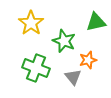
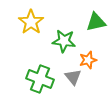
yellow star: moved 1 px up
green star: rotated 15 degrees counterclockwise
green cross: moved 4 px right, 11 px down
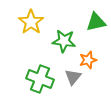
gray triangle: rotated 18 degrees clockwise
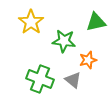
gray triangle: moved 3 px down; rotated 30 degrees counterclockwise
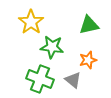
green triangle: moved 7 px left, 3 px down
green star: moved 12 px left, 6 px down
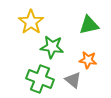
orange star: rotated 24 degrees clockwise
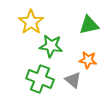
green star: moved 1 px left, 1 px up
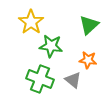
green triangle: rotated 30 degrees counterclockwise
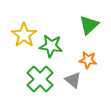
yellow star: moved 7 px left, 13 px down
green cross: rotated 24 degrees clockwise
